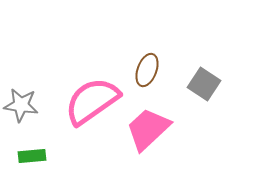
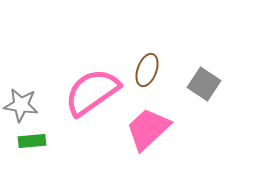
pink semicircle: moved 9 px up
green rectangle: moved 15 px up
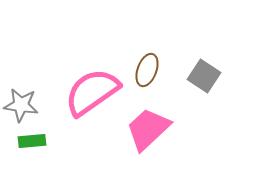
gray square: moved 8 px up
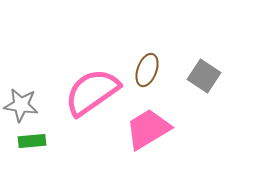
pink trapezoid: rotated 12 degrees clockwise
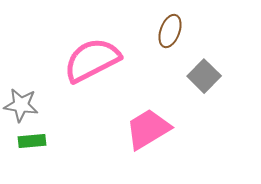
brown ellipse: moved 23 px right, 39 px up
gray square: rotated 12 degrees clockwise
pink semicircle: moved 32 px up; rotated 8 degrees clockwise
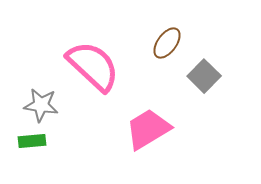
brown ellipse: moved 3 px left, 12 px down; rotated 16 degrees clockwise
pink semicircle: moved 1 px right, 6 px down; rotated 70 degrees clockwise
gray star: moved 20 px right
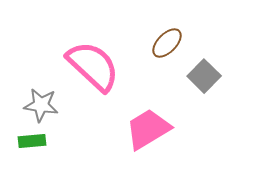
brown ellipse: rotated 8 degrees clockwise
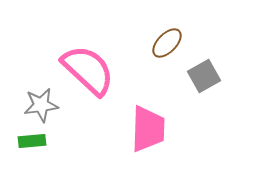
pink semicircle: moved 5 px left, 4 px down
gray square: rotated 16 degrees clockwise
gray star: rotated 16 degrees counterclockwise
pink trapezoid: rotated 123 degrees clockwise
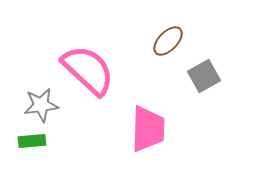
brown ellipse: moved 1 px right, 2 px up
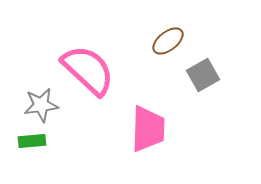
brown ellipse: rotated 8 degrees clockwise
gray square: moved 1 px left, 1 px up
